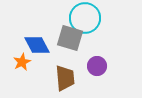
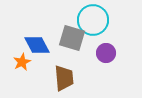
cyan circle: moved 8 px right, 2 px down
gray square: moved 2 px right
purple circle: moved 9 px right, 13 px up
brown trapezoid: moved 1 px left
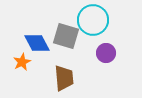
gray square: moved 6 px left, 2 px up
blue diamond: moved 2 px up
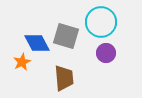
cyan circle: moved 8 px right, 2 px down
